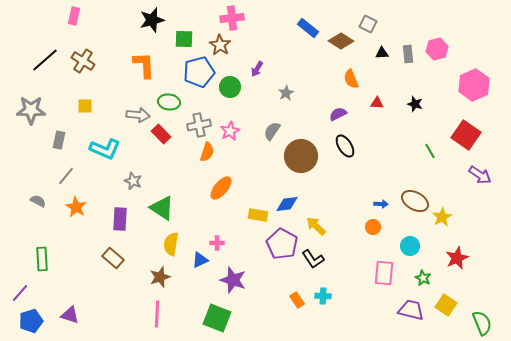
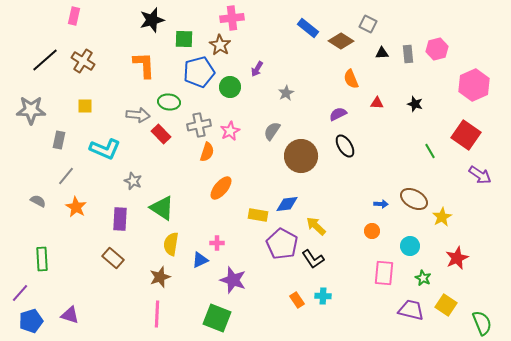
brown ellipse at (415, 201): moved 1 px left, 2 px up
orange circle at (373, 227): moved 1 px left, 4 px down
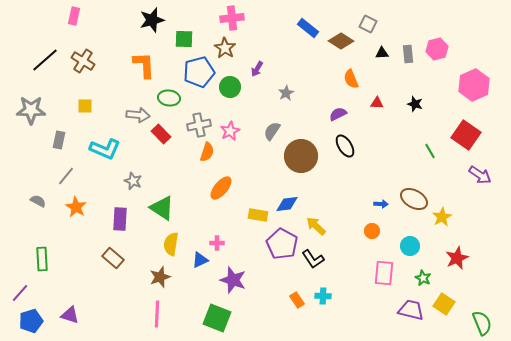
brown star at (220, 45): moved 5 px right, 3 px down
green ellipse at (169, 102): moved 4 px up
yellow square at (446, 305): moved 2 px left, 1 px up
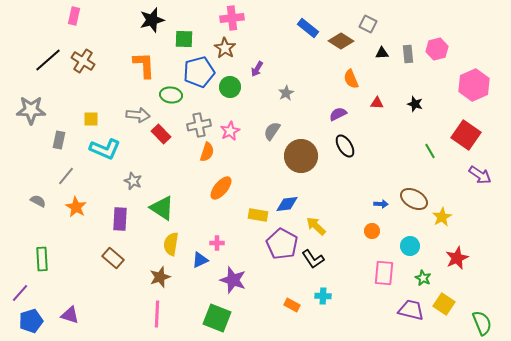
black line at (45, 60): moved 3 px right
green ellipse at (169, 98): moved 2 px right, 3 px up
yellow square at (85, 106): moved 6 px right, 13 px down
orange rectangle at (297, 300): moved 5 px left, 5 px down; rotated 28 degrees counterclockwise
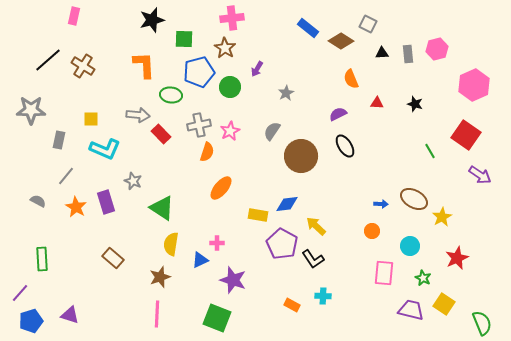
brown cross at (83, 61): moved 5 px down
purple rectangle at (120, 219): moved 14 px left, 17 px up; rotated 20 degrees counterclockwise
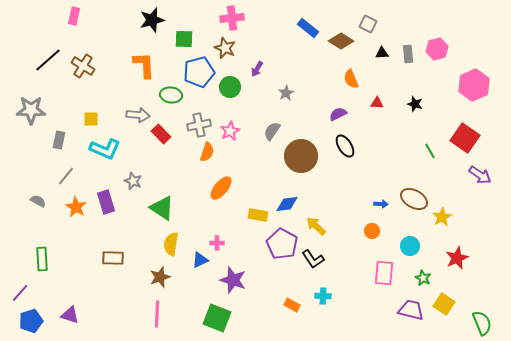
brown star at (225, 48): rotated 10 degrees counterclockwise
red square at (466, 135): moved 1 px left, 3 px down
brown rectangle at (113, 258): rotated 40 degrees counterclockwise
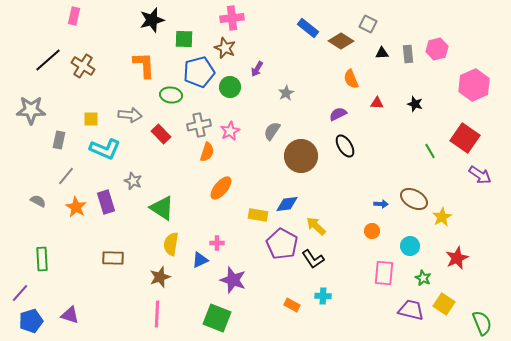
gray arrow at (138, 115): moved 8 px left
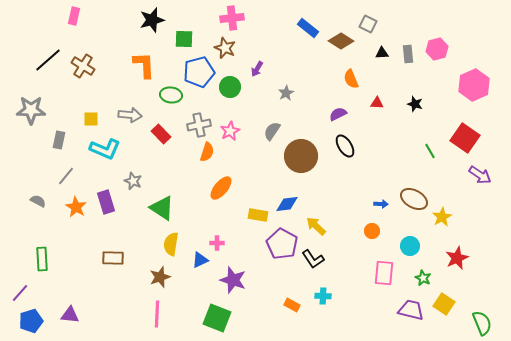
purple triangle at (70, 315): rotated 12 degrees counterclockwise
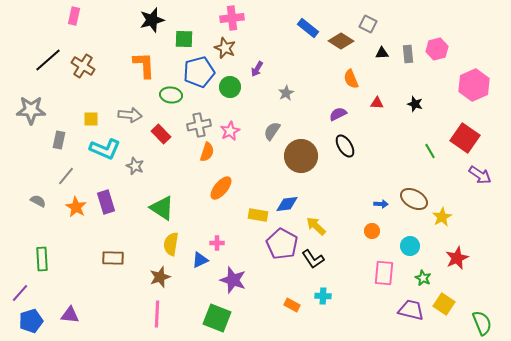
gray star at (133, 181): moved 2 px right, 15 px up
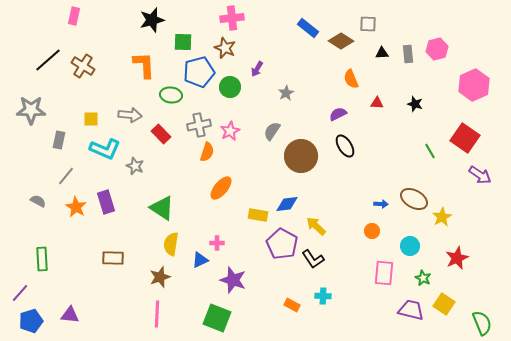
gray square at (368, 24): rotated 24 degrees counterclockwise
green square at (184, 39): moved 1 px left, 3 px down
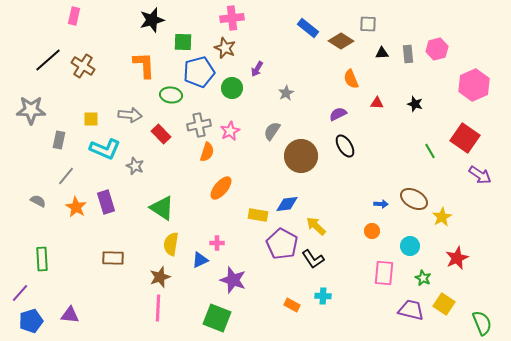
green circle at (230, 87): moved 2 px right, 1 px down
pink line at (157, 314): moved 1 px right, 6 px up
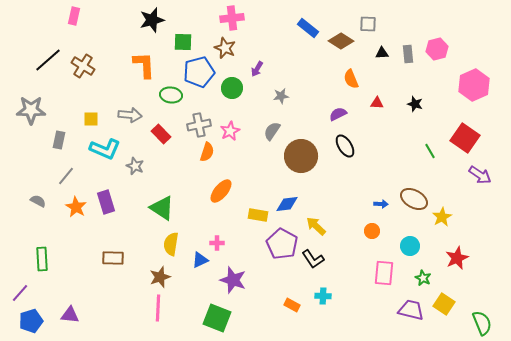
gray star at (286, 93): moved 5 px left, 3 px down; rotated 21 degrees clockwise
orange ellipse at (221, 188): moved 3 px down
